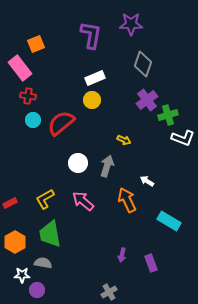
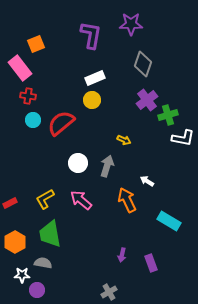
white L-shape: rotated 10 degrees counterclockwise
pink arrow: moved 2 px left, 1 px up
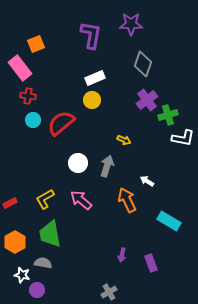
white star: rotated 14 degrees clockwise
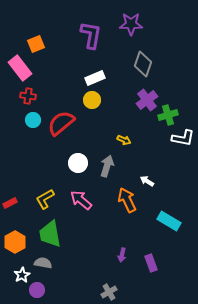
white star: rotated 28 degrees clockwise
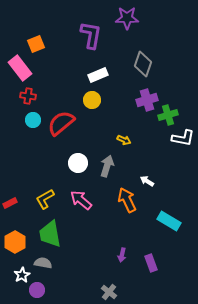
purple star: moved 4 px left, 6 px up
white rectangle: moved 3 px right, 3 px up
purple cross: rotated 20 degrees clockwise
gray cross: rotated 21 degrees counterclockwise
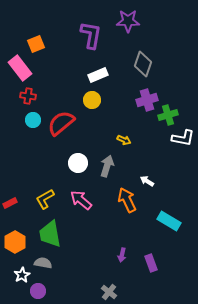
purple star: moved 1 px right, 3 px down
purple circle: moved 1 px right, 1 px down
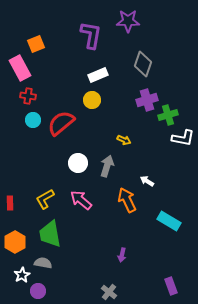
pink rectangle: rotated 10 degrees clockwise
red rectangle: rotated 64 degrees counterclockwise
purple rectangle: moved 20 px right, 23 px down
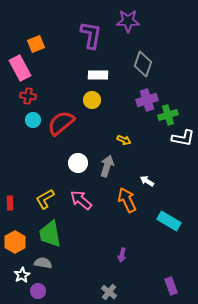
white rectangle: rotated 24 degrees clockwise
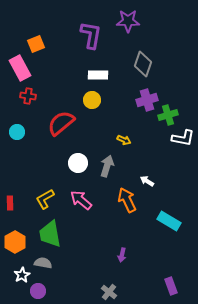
cyan circle: moved 16 px left, 12 px down
